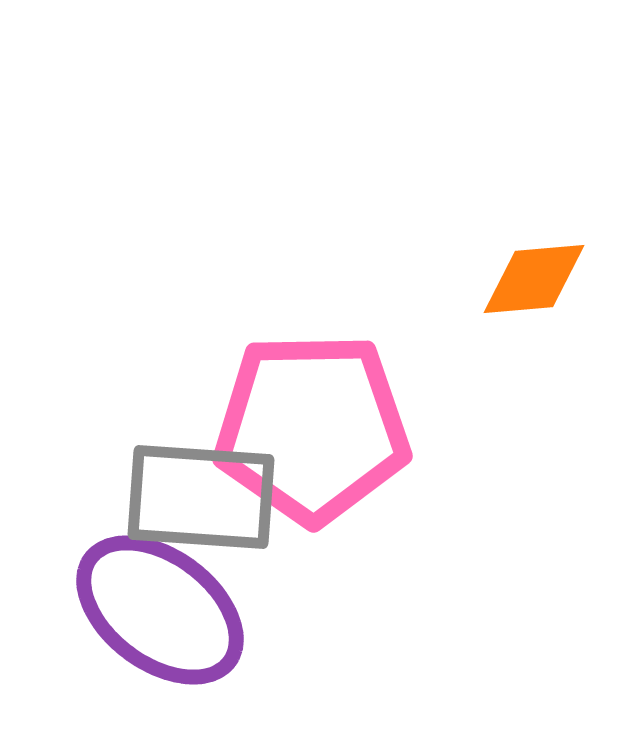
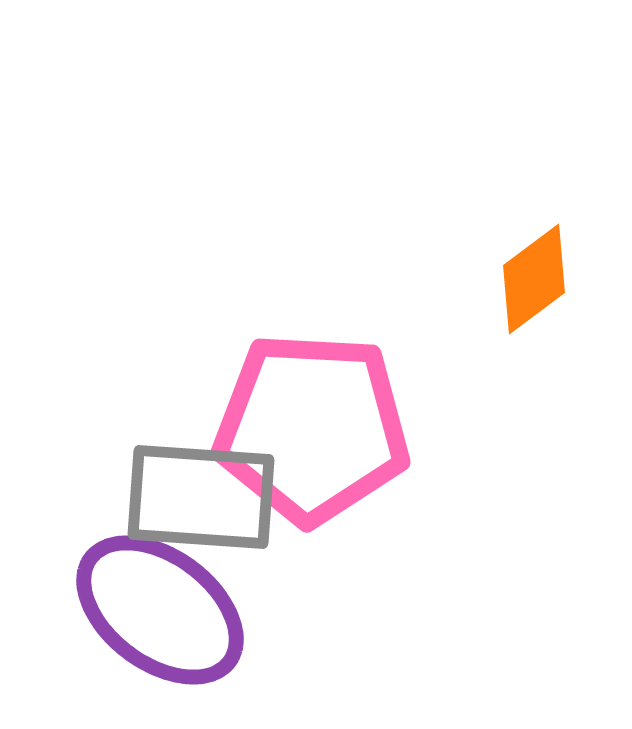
orange diamond: rotated 32 degrees counterclockwise
pink pentagon: rotated 4 degrees clockwise
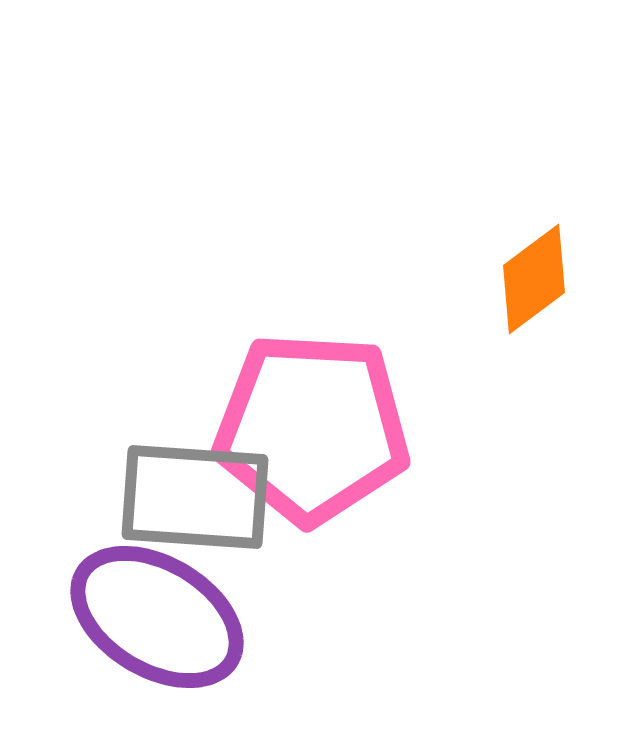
gray rectangle: moved 6 px left
purple ellipse: moved 3 px left, 7 px down; rotated 6 degrees counterclockwise
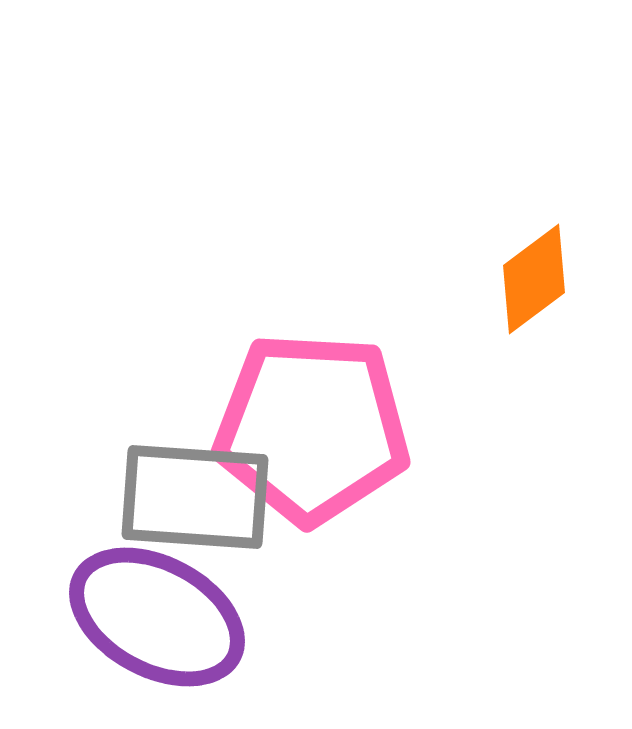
purple ellipse: rotated 3 degrees counterclockwise
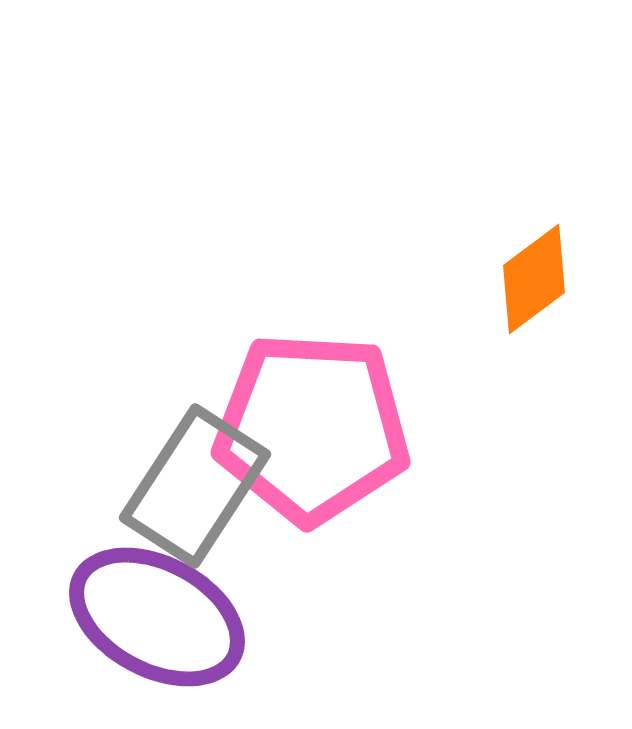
gray rectangle: moved 11 px up; rotated 61 degrees counterclockwise
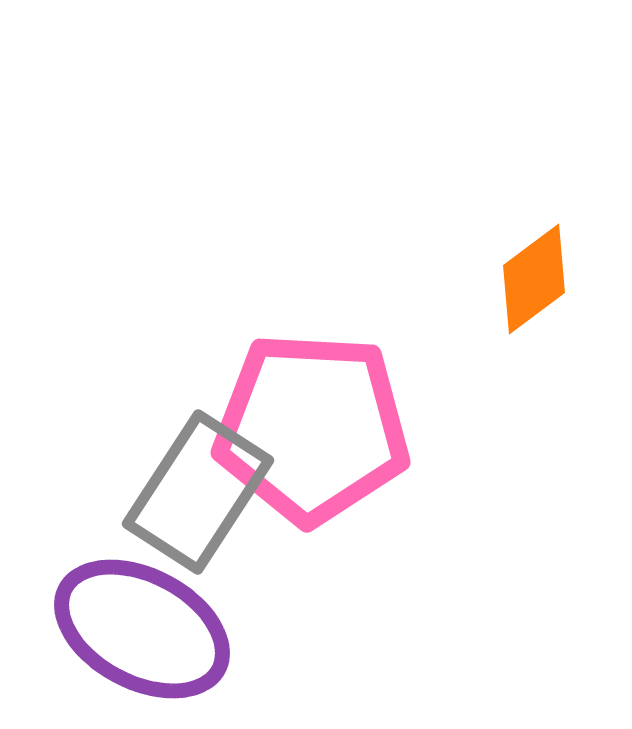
gray rectangle: moved 3 px right, 6 px down
purple ellipse: moved 15 px left, 12 px down
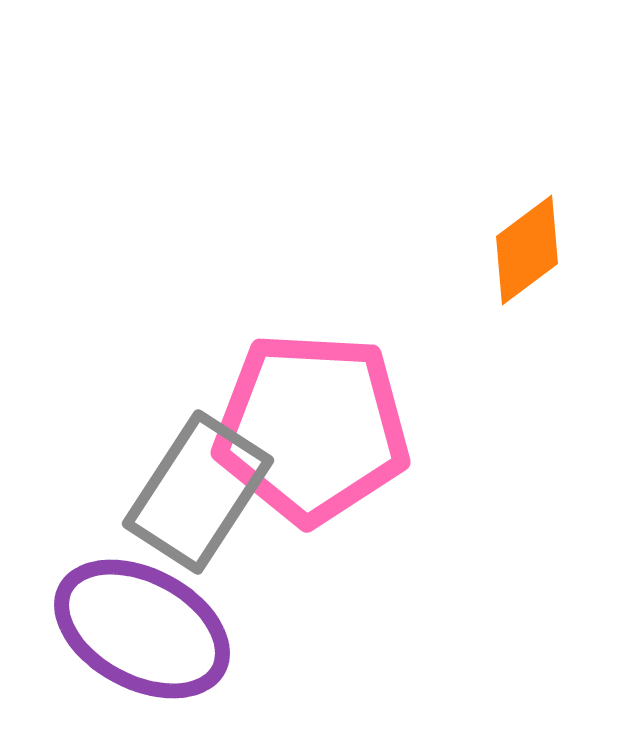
orange diamond: moved 7 px left, 29 px up
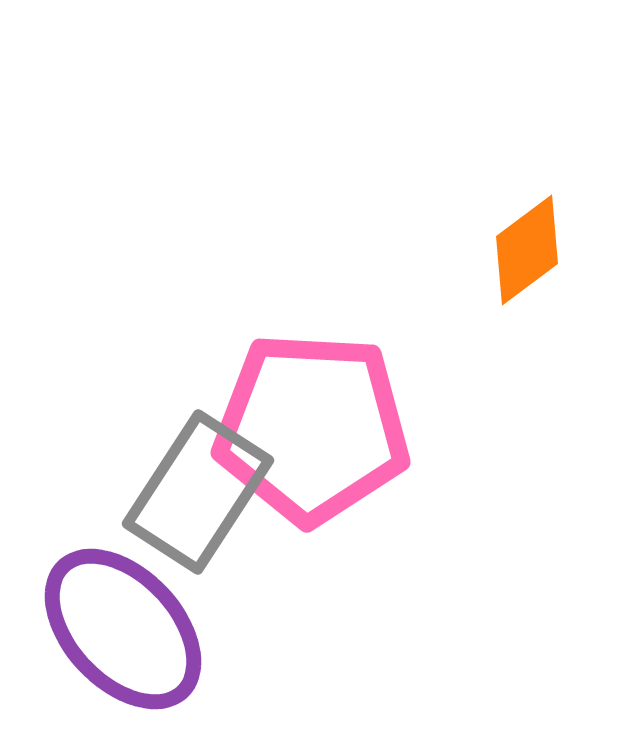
purple ellipse: moved 19 px left; rotated 19 degrees clockwise
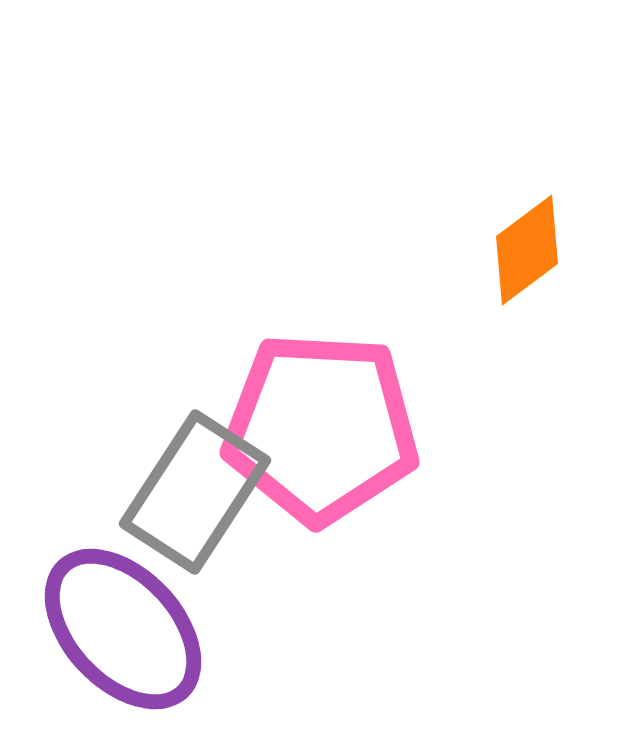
pink pentagon: moved 9 px right
gray rectangle: moved 3 px left
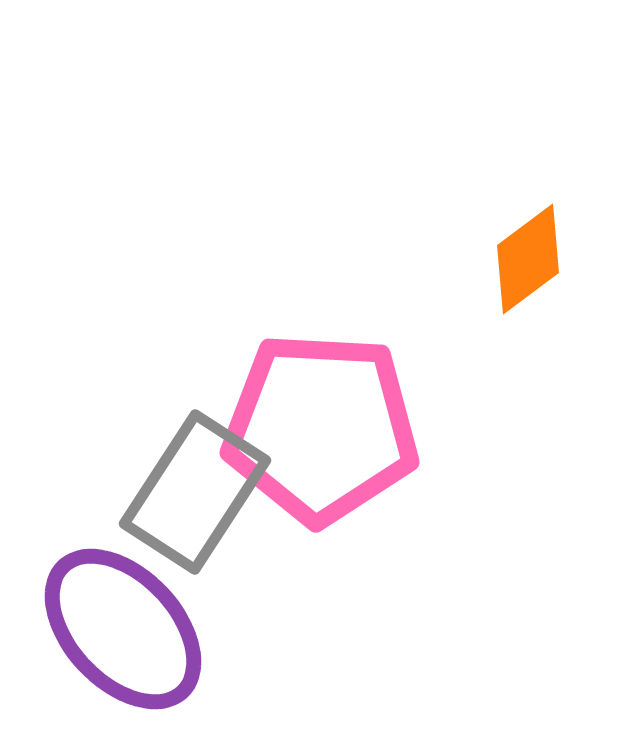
orange diamond: moved 1 px right, 9 px down
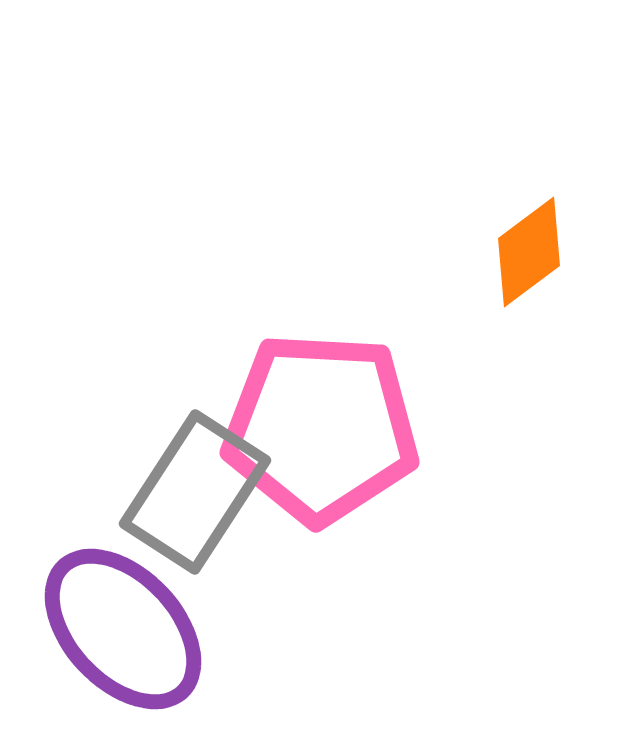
orange diamond: moved 1 px right, 7 px up
